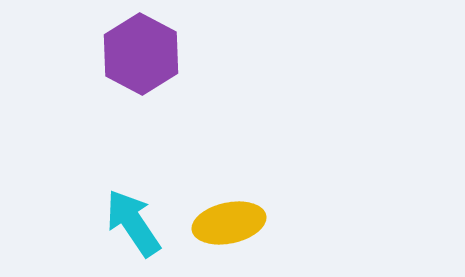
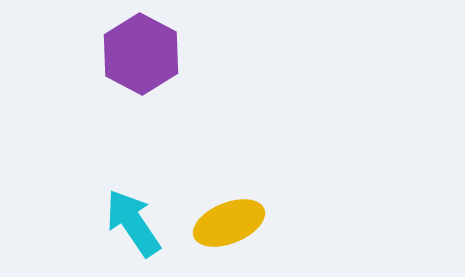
yellow ellipse: rotated 10 degrees counterclockwise
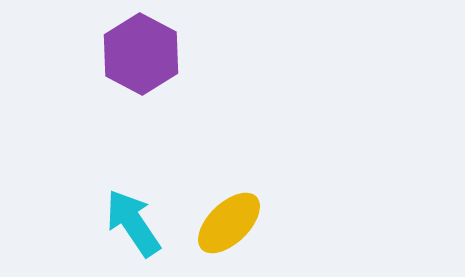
yellow ellipse: rotated 22 degrees counterclockwise
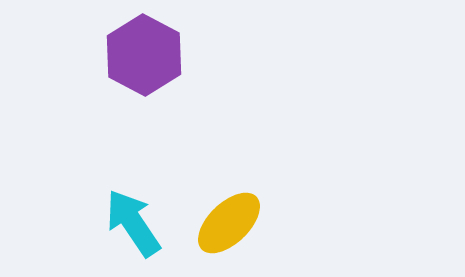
purple hexagon: moved 3 px right, 1 px down
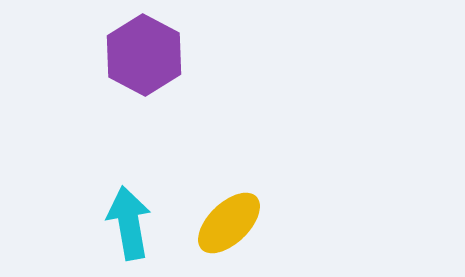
cyan arrow: moved 4 px left; rotated 24 degrees clockwise
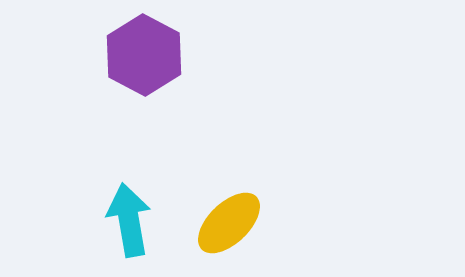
cyan arrow: moved 3 px up
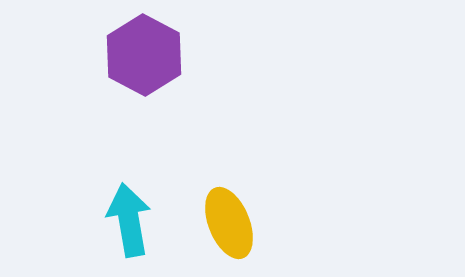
yellow ellipse: rotated 68 degrees counterclockwise
